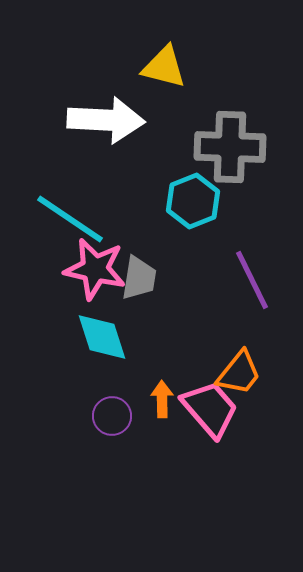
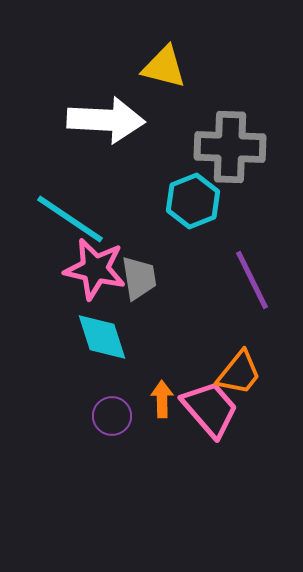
gray trapezoid: rotated 18 degrees counterclockwise
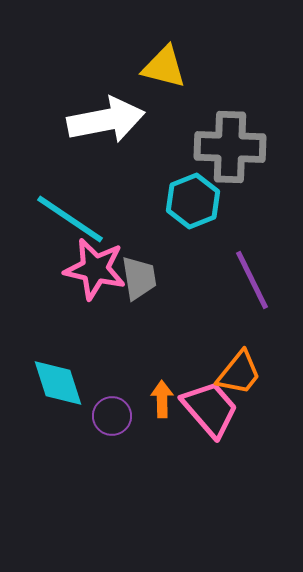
white arrow: rotated 14 degrees counterclockwise
cyan diamond: moved 44 px left, 46 px down
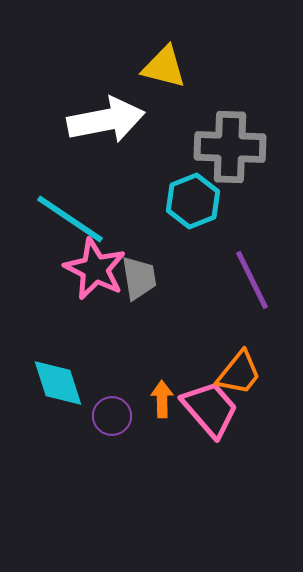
pink star: rotated 14 degrees clockwise
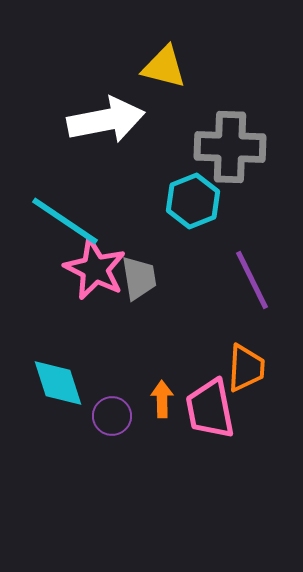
cyan line: moved 5 px left, 2 px down
orange trapezoid: moved 7 px right, 5 px up; rotated 36 degrees counterclockwise
pink trapezoid: rotated 150 degrees counterclockwise
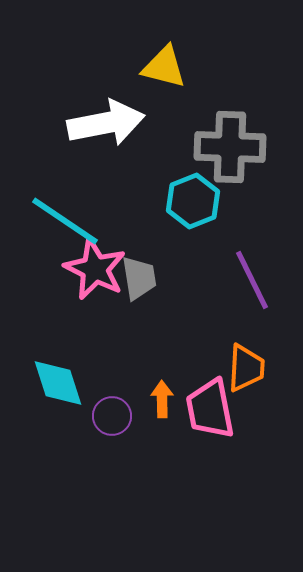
white arrow: moved 3 px down
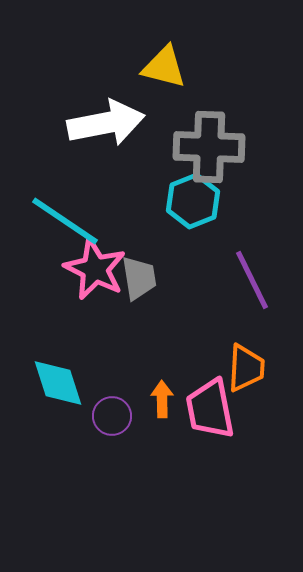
gray cross: moved 21 px left
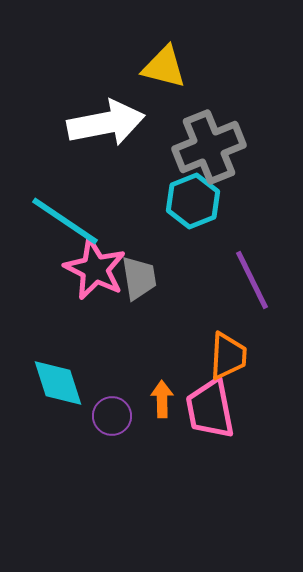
gray cross: rotated 24 degrees counterclockwise
orange trapezoid: moved 18 px left, 12 px up
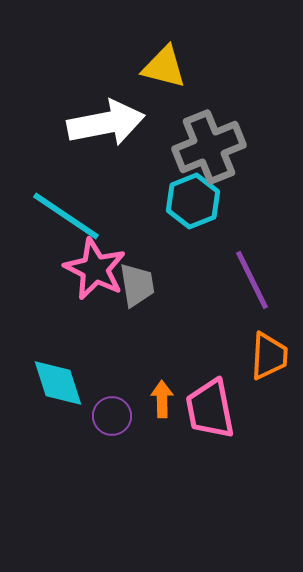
cyan line: moved 1 px right, 5 px up
gray trapezoid: moved 2 px left, 7 px down
orange trapezoid: moved 41 px right
